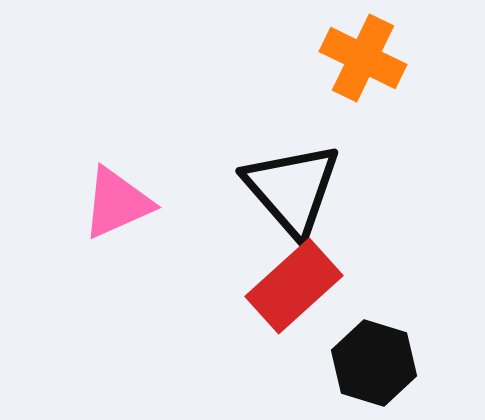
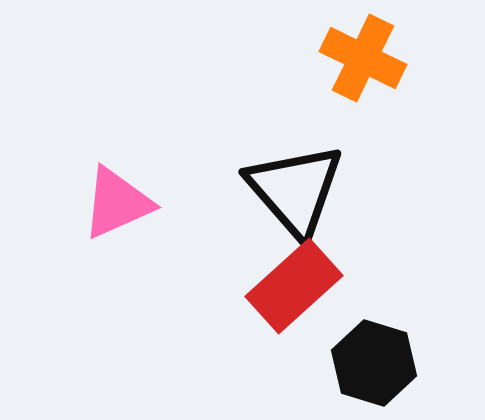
black triangle: moved 3 px right, 1 px down
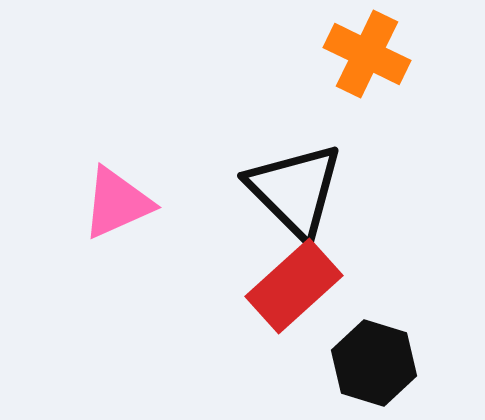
orange cross: moved 4 px right, 4 px up
black triangle: rotated 4 degrees counterclockwise
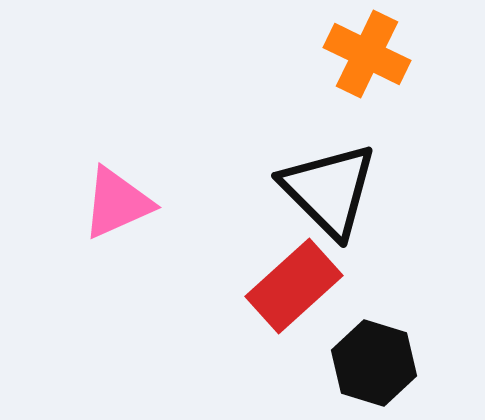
black triangle: moved 34 px right
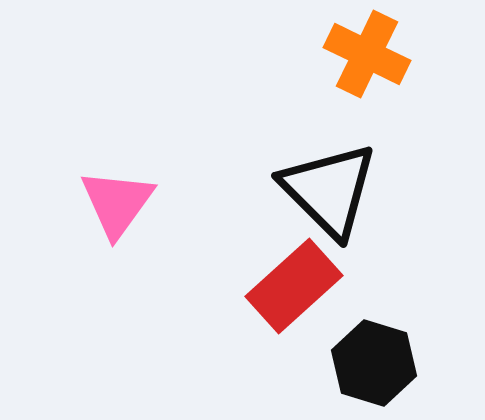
pink triangle: rotated 30 degrees counterclockwise
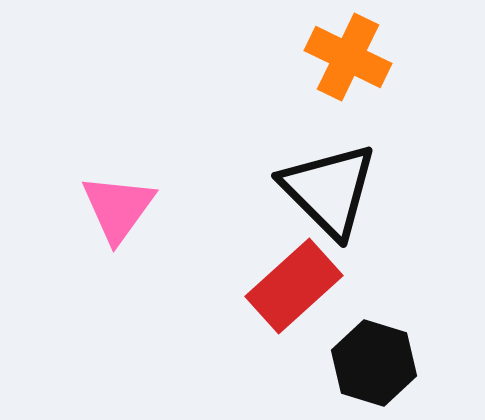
orange cross: moved 19 px left, 3 px down
pink triangle: moved 1 px right, 5 px down
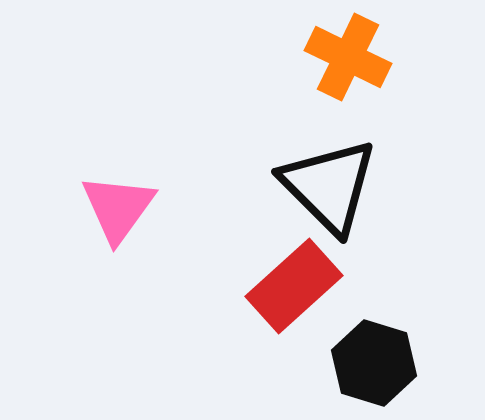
black triangle: moved 4 px up
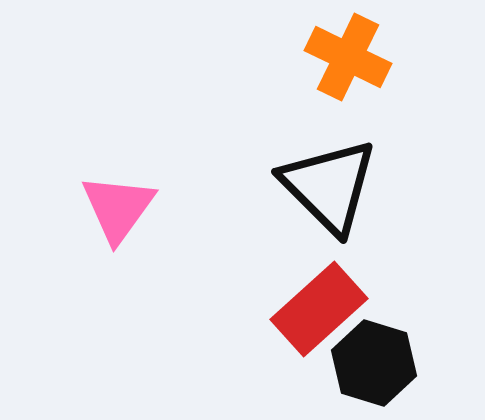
red rectangle: moved 25 px right, 23 px down
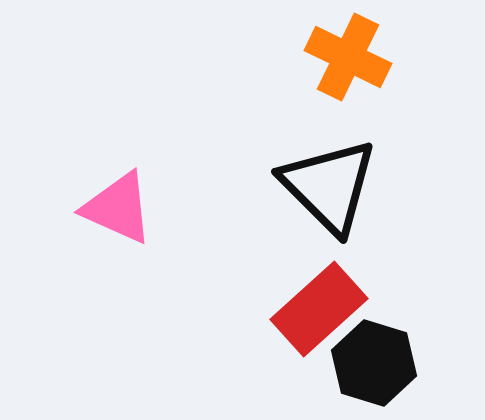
pink triangle: rotated 42 degrees counterclockwise
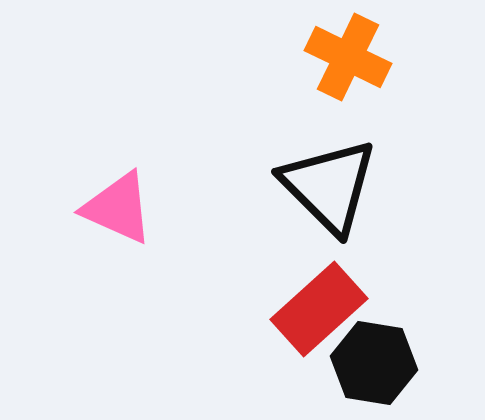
black hexagon: rotated 8 degrees counterclockwise
